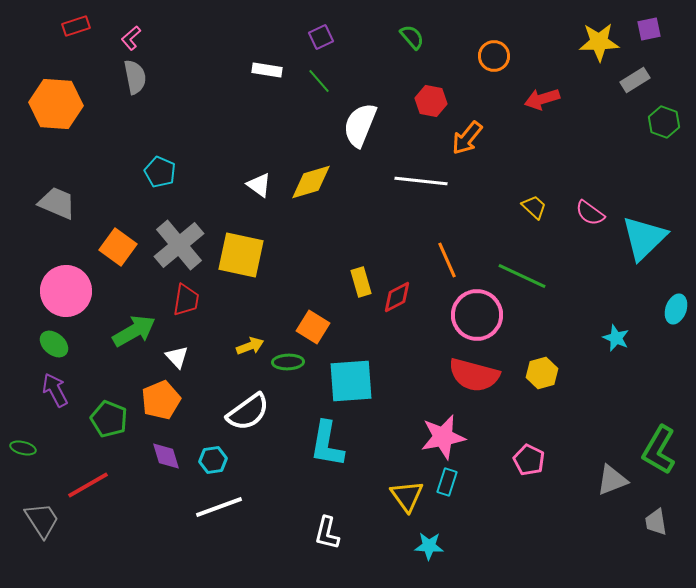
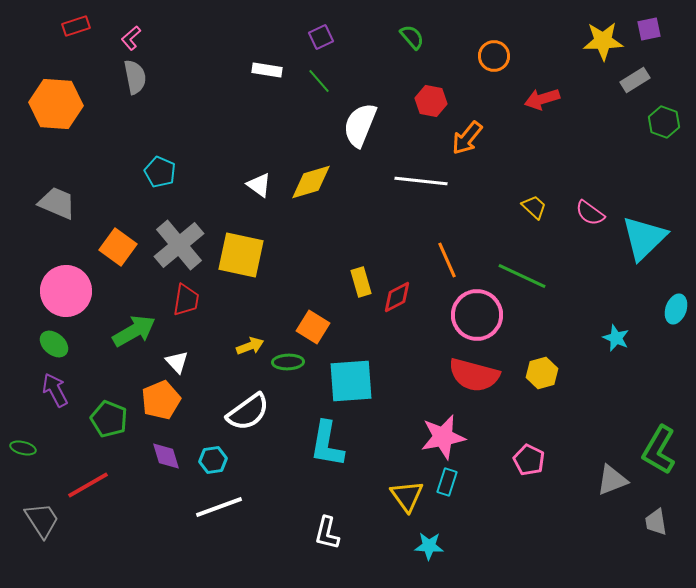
yellow star at (599, 42): moved 4 px right, 1 px up
white triangle at (177, 357): moved 5 px down
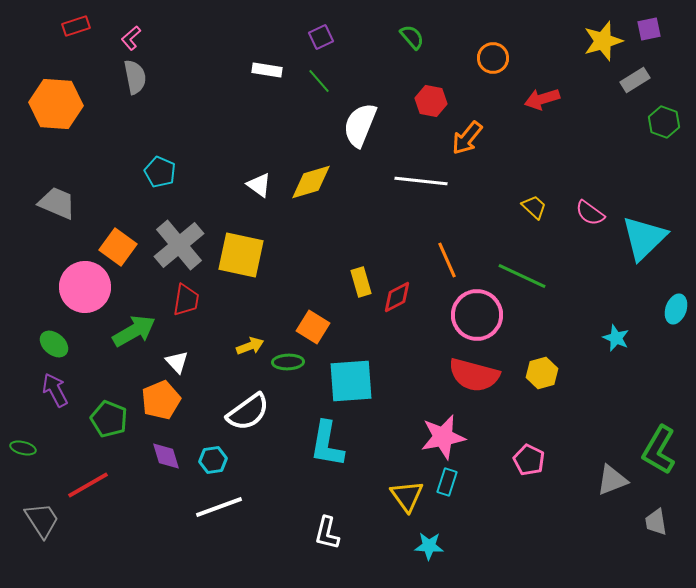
yellow star at (603, 41): rotated 15 degrees counterclockwise
orange circle at (494, 56): moved 1 px left, 2 px down
pink circle at (66, 291): moved 19 px right, 4 px up
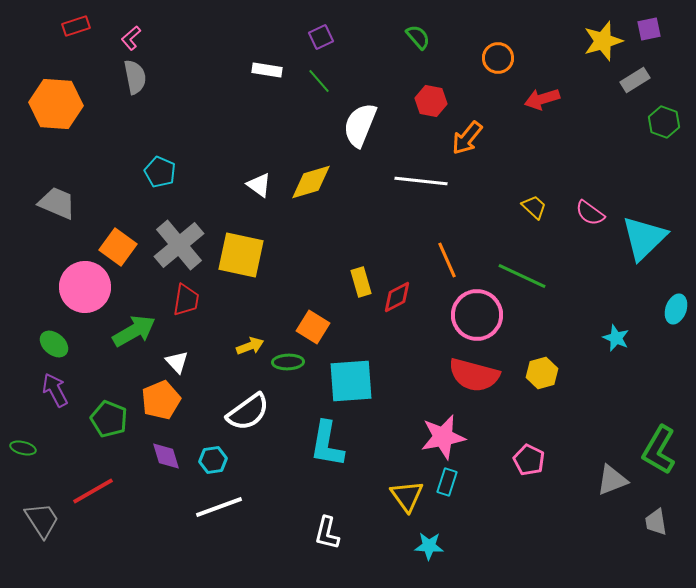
green semicircle at (412, 37): moved 6 px right
orange circle at (493, 58): moved 5 px right
red line at (88, 485): moved 5 px right, 6 px down
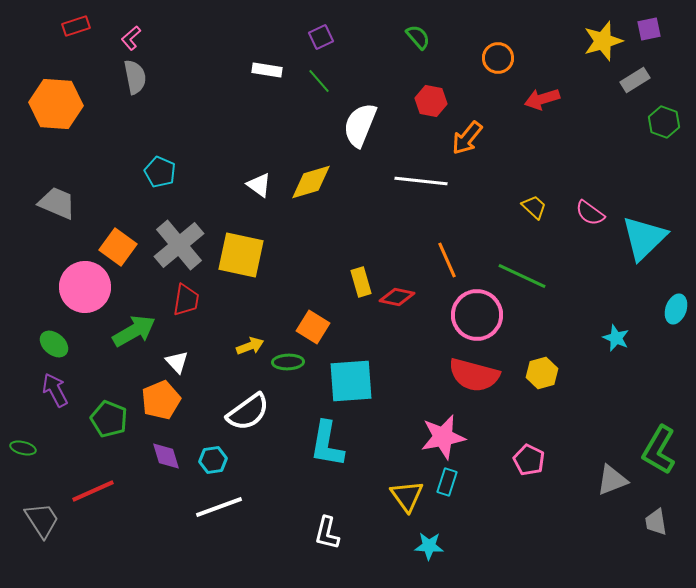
red diamond at (397, 297): rotated 40 degrees clockwise
red line at (93, 491): rotated 6 degrees clockwise
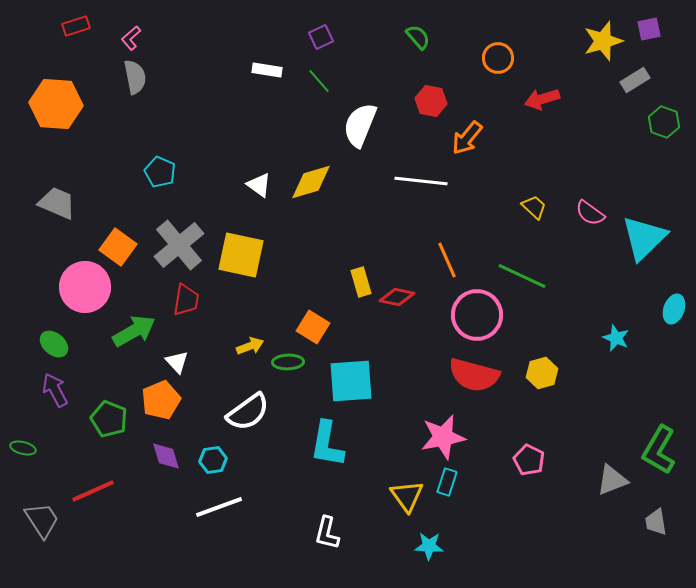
cyan ellipse at (676, 309): moved 2 px left
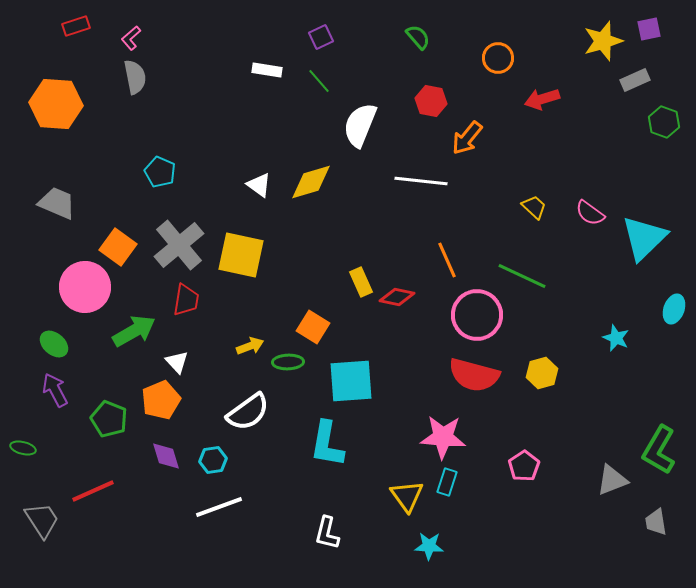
gray rectangle at (635, 80): rotated 8 degrees clockwise
yellow rectangle at (361, 282): rotated 8 degrees counterclockwise
pink star at (443, 437): rotated 15 degrees clockwise
pink pentagon at (529, 460): moved 5 px left, 6 px down; rotated 12 degrees clockwise
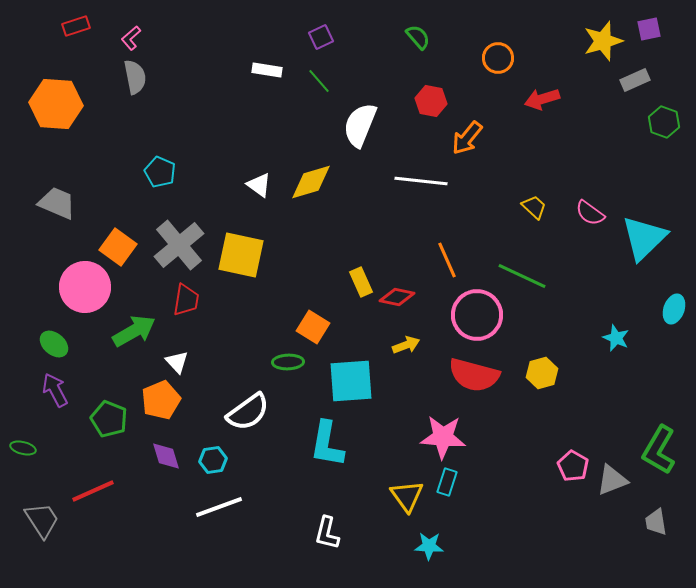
yellow arrow at (250, 346): moved 156 px right, 1 px up
pink pentagon at (524, 466): moved 49 px right; rotated 8 degrees counterclockwise
